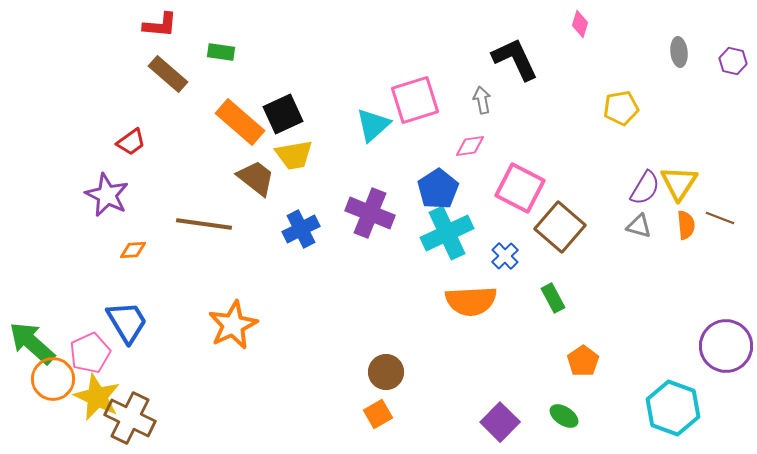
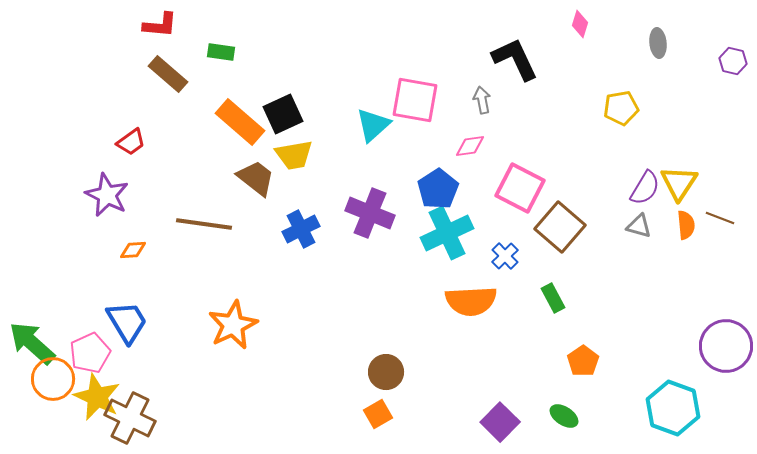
gray ellipse at (679, 52): moved 21 px left, 9 px up
pink square at (415, 100): rotated 27 degrees clockwise
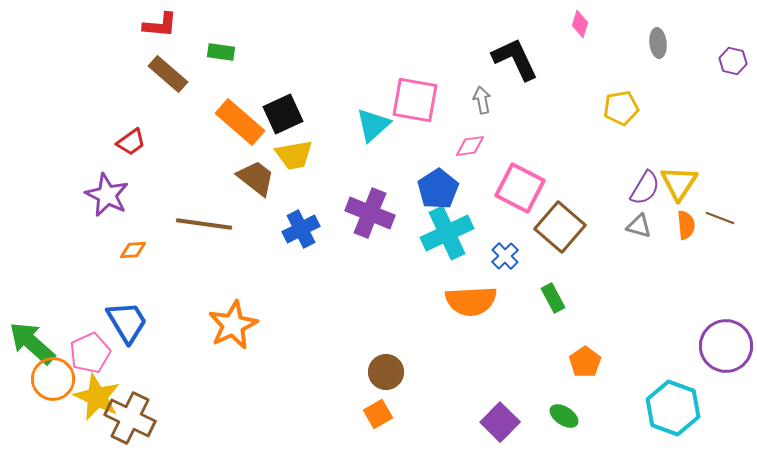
orange pentagon at (583, 361): moved 2 px right, 1 px down
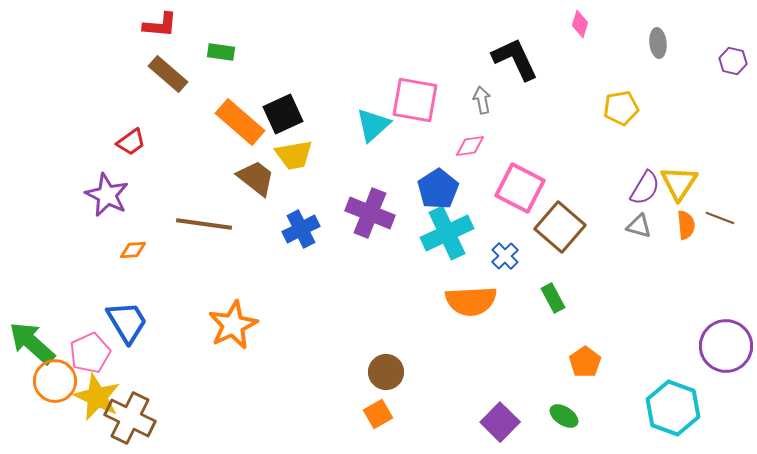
orange circle at (53, 379): moved 2 px right, 2 px down
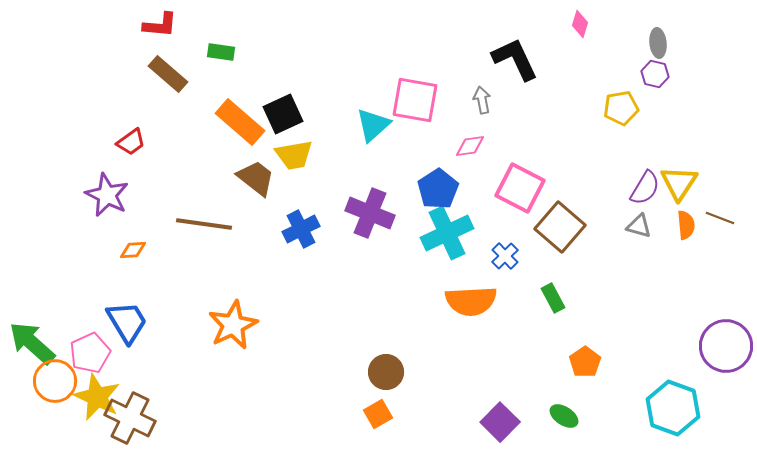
purple hexagon at (733, 61): moved 78 px left, 13 px down
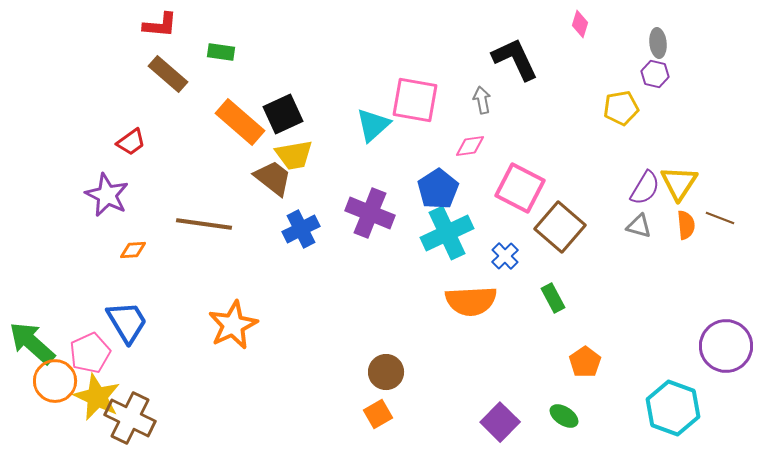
brown trapezoid at (256, 178): moved 17 px right
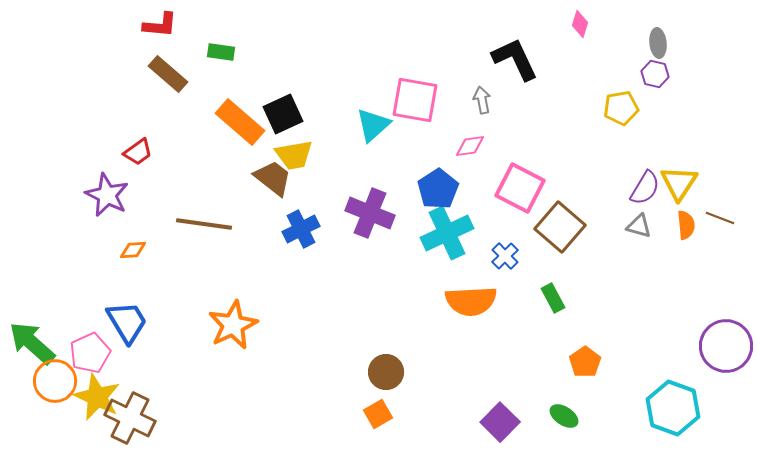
red trapezoid at (131, 142): moved 7 px right, 10 px down
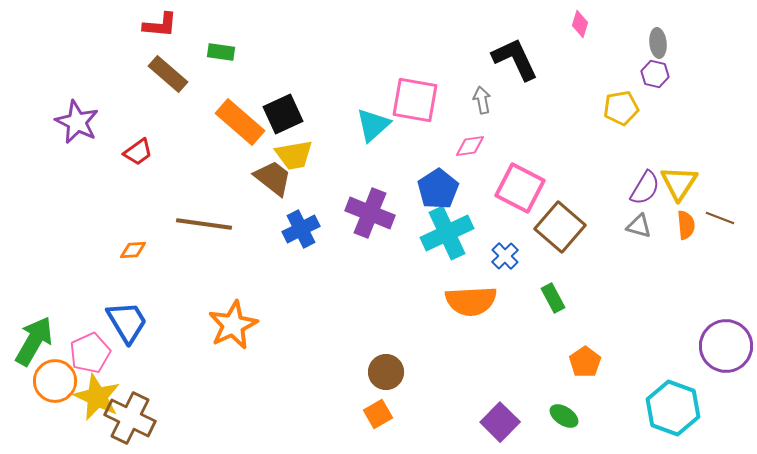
purple star at (107, 195): moved 30 px left, 73 px up
green arrow at (32, 343): moved 2 px right, 2 px up; rotated 78 degrees clockwise
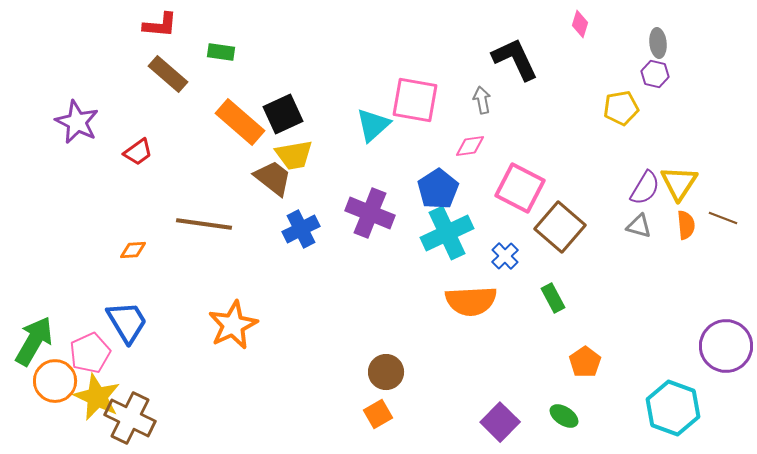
brown line at (720, 218): moved 3 px right
